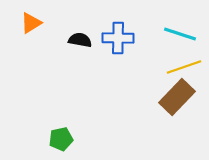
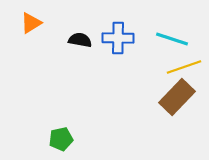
cyan line: moved 8 px left, 5 px down
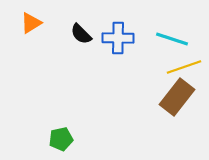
black semicircle: moved 1 px right, 6 px up; rotated 145 degrees counterclockwise
brown rectangle: rotated 6 degrees counterclockwise
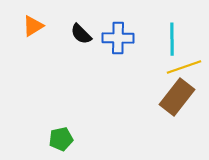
orange triangle: moved 2 px right, 3 px down
cyan line: rotated 72 degrees clockwise
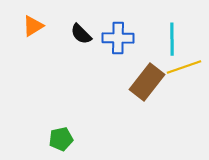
brown rectangle: moved 30 px left, 15 px up
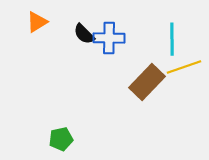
orange triangle: moved 4 px right, 4 px up
black semicircle: moved 3 px right
blue cross: moved 9 px left
brown rectangle: rotated 6 degrees clockwise
